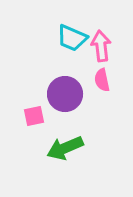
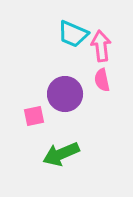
cyan trapezoid: moved 1 px right, 4 px up
green arrow: moved 4 px left, 6 px down
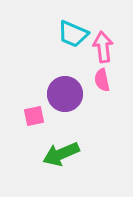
pink arrow: moved 2 px right, 1 px down
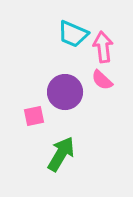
pink semicircle: rotated 35 degrees counterclockwise
purple circle: moved 2 px up
green arrow: rotated 144 degrees clockwise
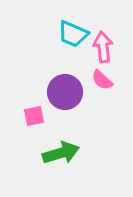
green arrow: moved 1 px up; rotated 42 degrees clockwise
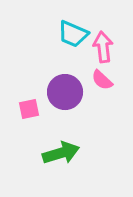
pink square: moved 5 px left, 7 px up
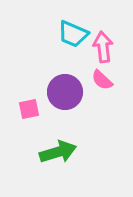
green arrow: moved 3 px left, 1 px up
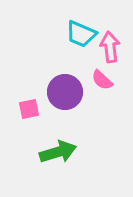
cyan trapezoid: moved 8 px right
pink arrow: moved 7 px right
